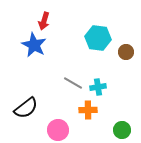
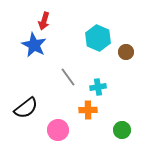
cyan hexagon: rotated 15 degrees clockwise
gray line: moved 5 px left, 6 px up; rotated 24 degrees clockwise
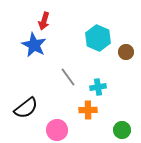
pink circle: moved 1 px left
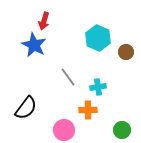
black semicircle: rotated 15 degrees counterclockwise
pink circle: moved 7 px right
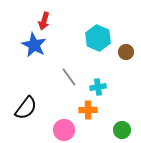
gray line: moved 1 px right
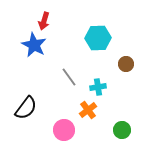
cyan hexagon: rotated 25 degrees counterclockwise
brown circle: moved 12 px down
orange cross: rotated 36 degrees counterclockwise
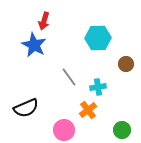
black semicircle: rotated 30 degrees clockwise
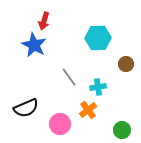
pink circle: moved 4 px left, 6 px up
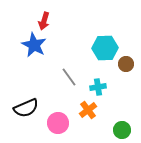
cyan hexagon: moved 7 px right, 10 px down
pink circle: moved 2 px left, 1 px up
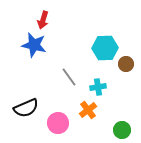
red arrow: moved 1 px left, 1 px up
blue star: rotated 15 degrees counterclockwise
